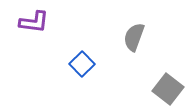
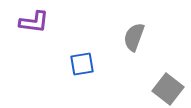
blue square: rotated 35 degrees clockwise
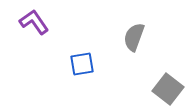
purple L-shape: rotated 132 degrees counterclockwise
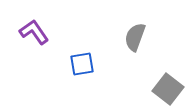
purple L-shape: moved 10 px down
gray semicircle: moved 1 px right
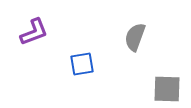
purple L-shape: rotated 104 degrees clockwise
gray square: moved 1 px left; rotated 36 degrees counterclockwise
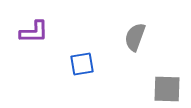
purple L-shape: rotated 20 degrees clockwise
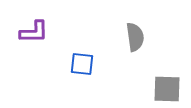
gray semicircle: rotated 152 degrees clockwise
blue square: rotated 15 degrees clockwise
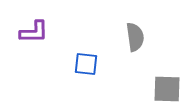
blue square: moved 4 px right
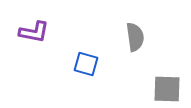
purple L-shape: rotated 12 degrees clockwise
blue square: rotated 10 degrees clockwise
